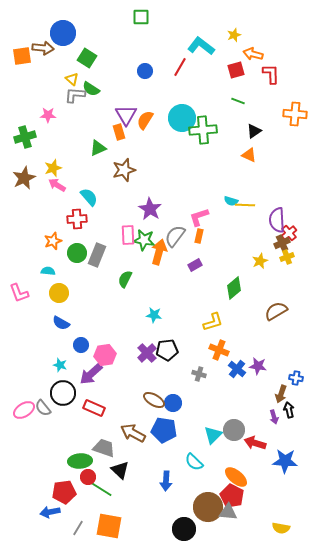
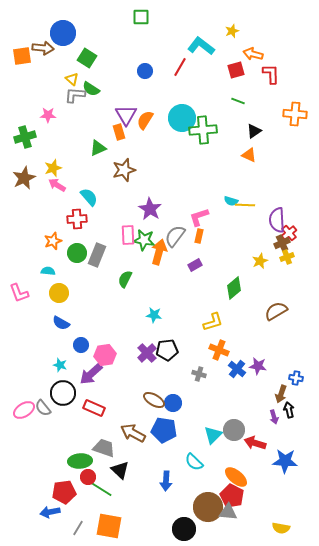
yellow star at (234, 35): moved 2 px left, 4 px up
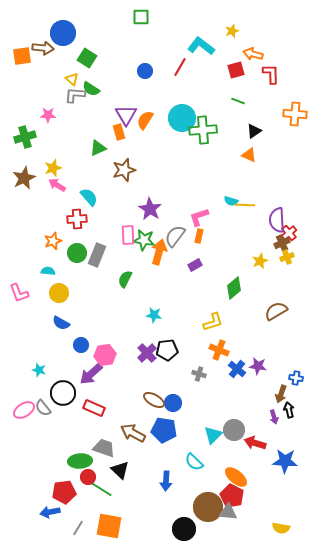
cyan star at (60, 365): moved 21 px left, 5 px down
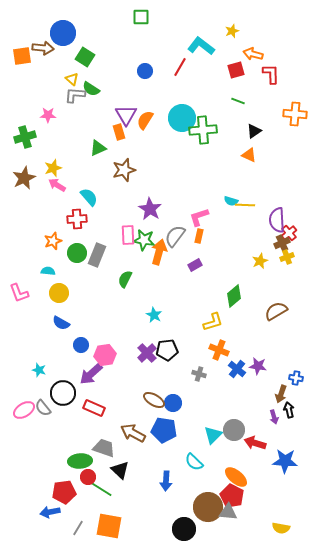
green square at (87, 58): moved 2 px left, 1 px up
green diamond at (234, 288): moved 8 px down
cyan star at (154, 315): rotated 21 degrees clockwise
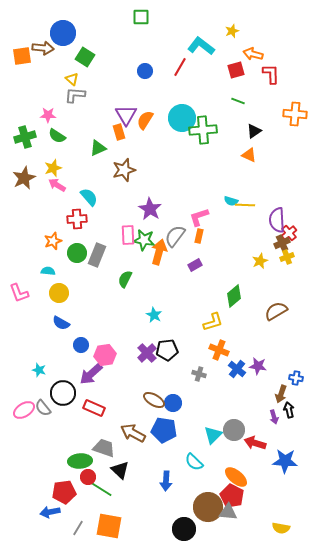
green semicircle at (91, 89): moved 34 px left, 47 px down
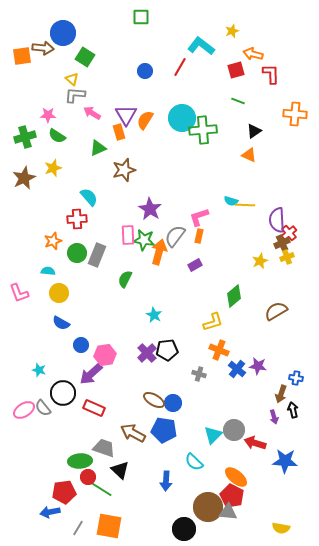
pink arrow at (57, 185): moved 35 px right, 72 px up
black arrow at (289, 410): moved 4 px right
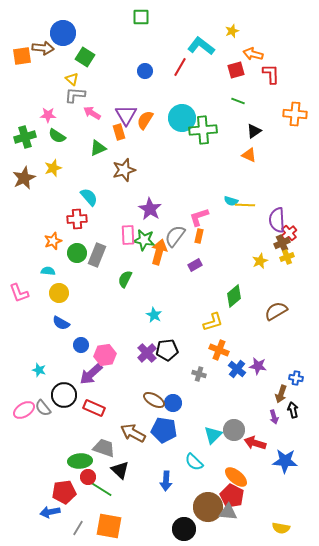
black circle at (63, 393): moved 1 px right, 2 px down
